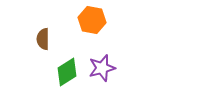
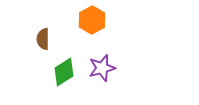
orange hexagon: rotated 20 degrees clockwise
green diamond: moved 3 px left
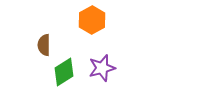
brown semicircle: moved 1 px right, 6 px down
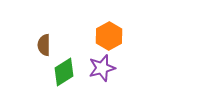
orange hexagon: moved 17 px right, 16 px down
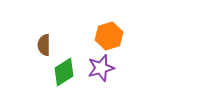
orange hexagon: rotated 12 degrees clockwise
purple star: moved 1 px left
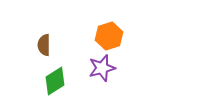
purple star: moved 1 px right
green diamond: moved 9 px left, 9 px down
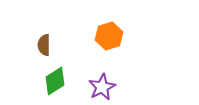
purple star: moved 19 px down; rotated 12 degrees counterclockwise
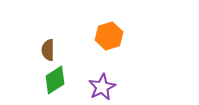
brown semicircle: moved 4 px right, 5 px down
green diamond: moved 1 px up
